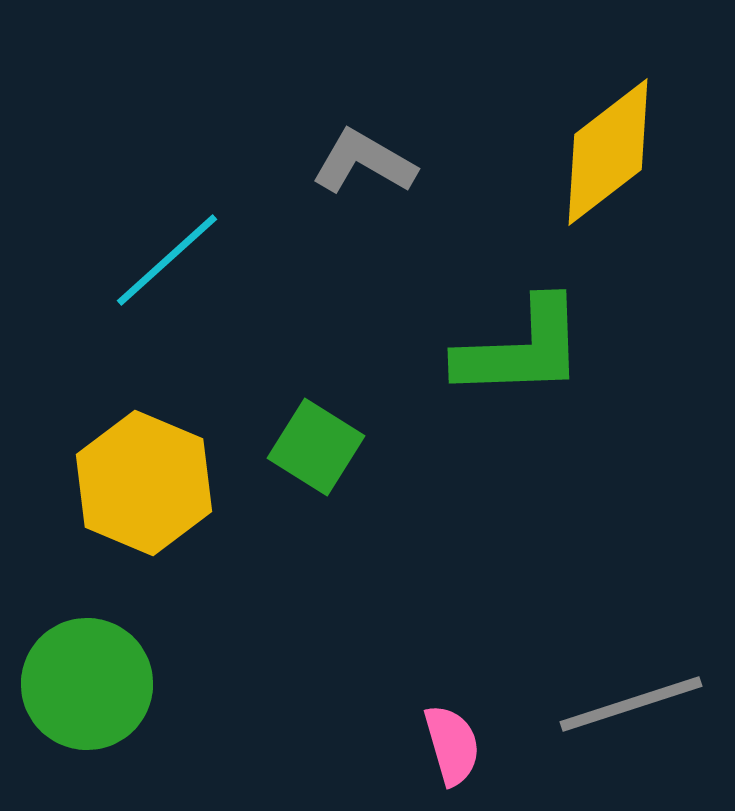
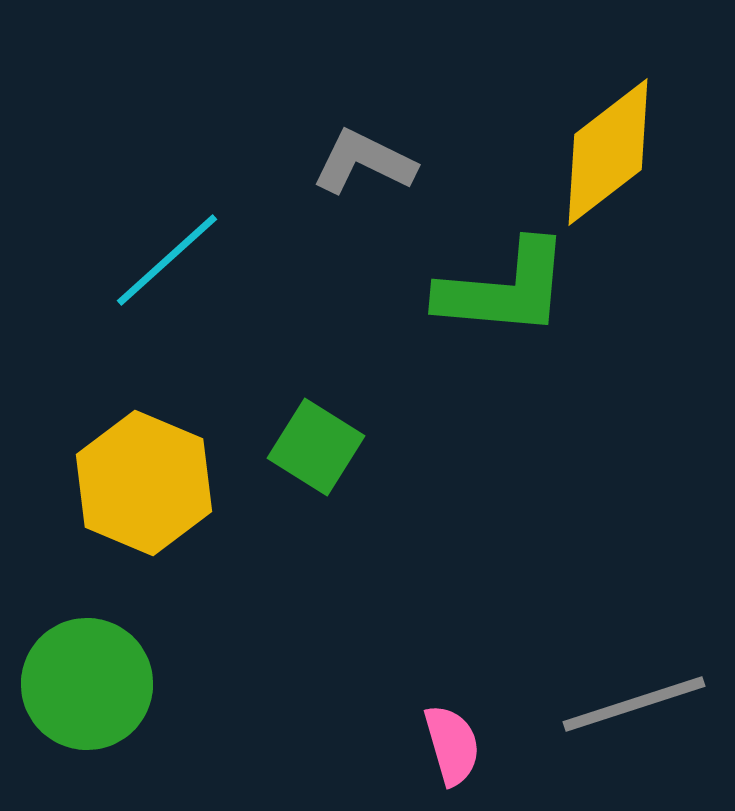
gray L-shape: rotated 4 degrees counterclockwise
green L-shape: moved 17 px left, 60 px up; rotated 7 degrees clockwise
gray line: moved 3 px right
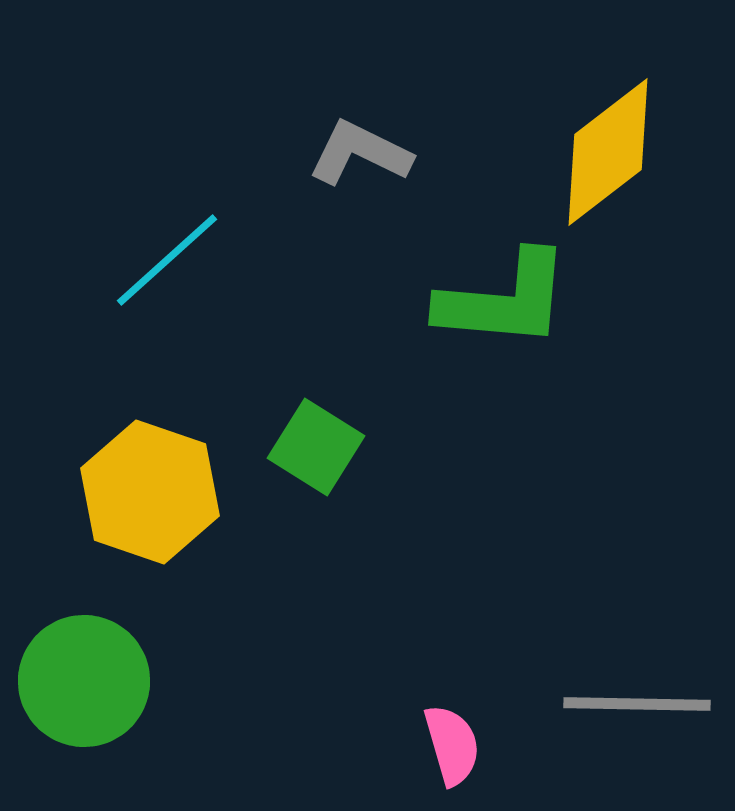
gray L-shape: moved 4 px left, 9 px up
green L-shape: moved 11 px down
yellow hexagon: moved 6 px right, 9 px down; rotated 4 degrees counterclockwise
green circle: moved 3 px left, 3 px up
gray line: moved 3 px right; rotated 19 degrees clockwise
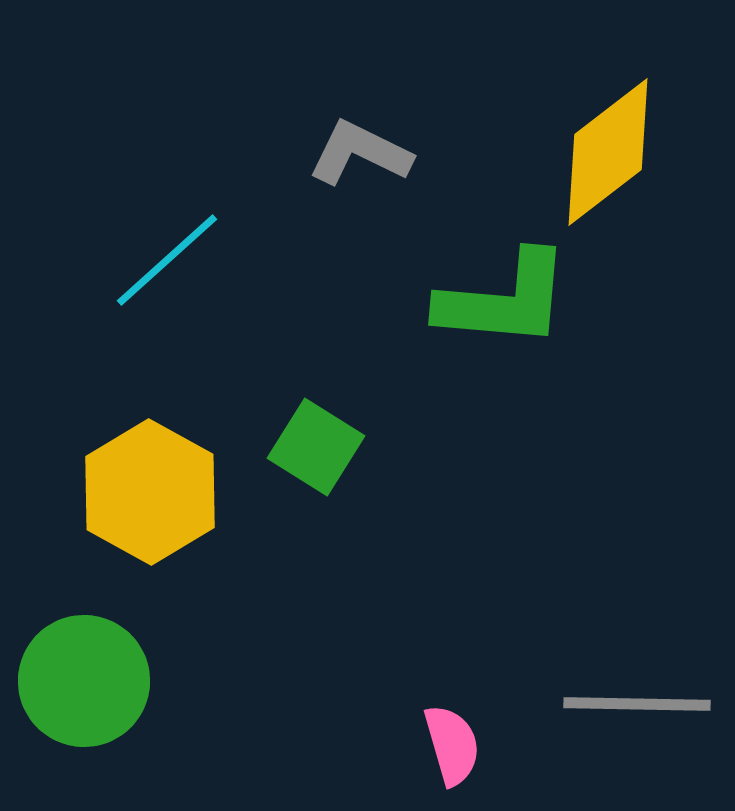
yellow hexagon: rotated 10 degrees clockwise
